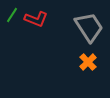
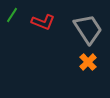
red L-shape: moved 7 px right, 3 px down
gray trapezoid: moved 1 px left, 2 px down
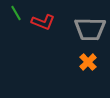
green line: moved 4 px right, 2 px up; rotated 63 degrees counterclockwise
gray trapezoid: moved 2 px right; rotated 124 degrees clockwise
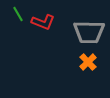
green line: moved 2 px right, 1 px down
gray trapezoid: moved 1 px left, 3 px down
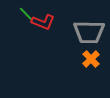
green line: moved 8 px right; rotated 14 degrees counterclockwise
orange cross: moved 3 px right, 3 px up
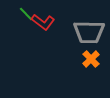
red L-shape: rotated 15 degrees clockwise
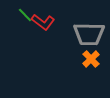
green line: moved 1 px left, 1 px down
gray trapezoid: moved 2 px down
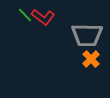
red L-shape: moved 5 px up
gray trapezoid: moved 2 px left, 1 px down
